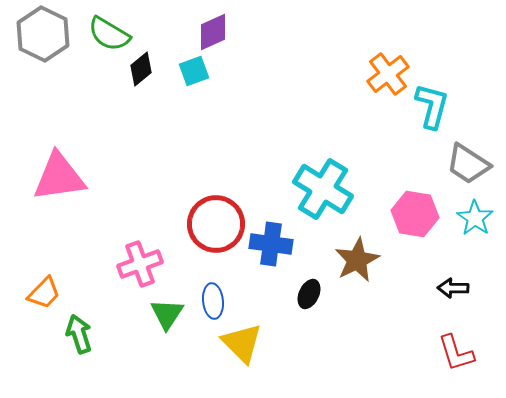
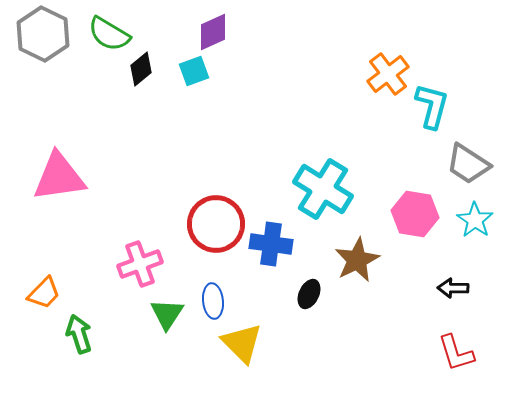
cyan star: moved 2 px down
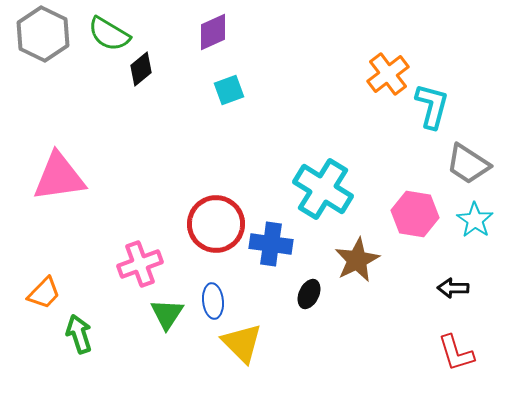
cyan square: moved 35 px right, 19 px down
